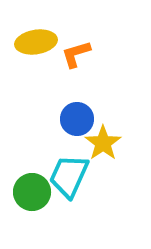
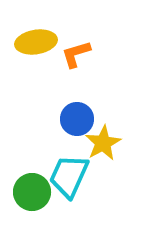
yellow star: rotated 6 degrees clockwise
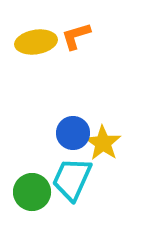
orange L-shape: moved 18 px up
blue circle: moved 4 px left, 14 px down
yellow star: rotated 9 degrees counterclockwise
cyan trapezoid: moved 3 px right, 3 px down
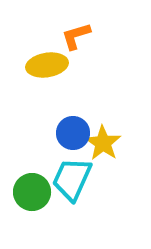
yellow ellipse: moved 11 px right, 23 px down
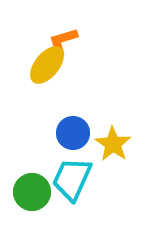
orange L-shape: moved 13 px left, 5 px down
yellow ellipse: rotated 42 degrees counterclockwise
yellow star: moved 10 px right, 1 px down
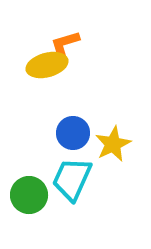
orange L-shape: moved 2 px right, 3 px down
yellow ellipse: rotated 36 degrees clockwise
yellow star: rotated 12 degrees clockwise
green circle: moved 3 px left, 3 px down
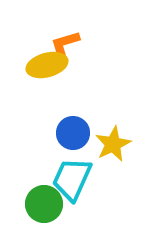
green circle: moved 15 px right, 9 px down
